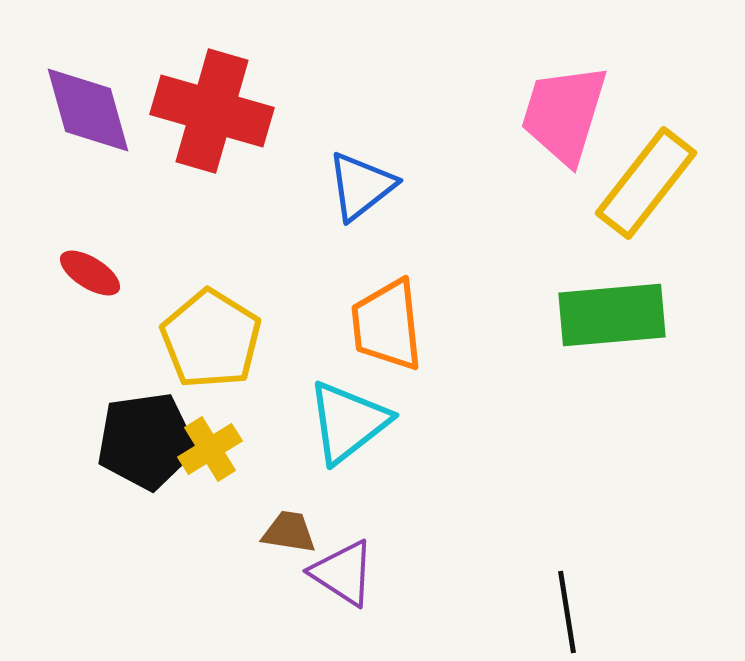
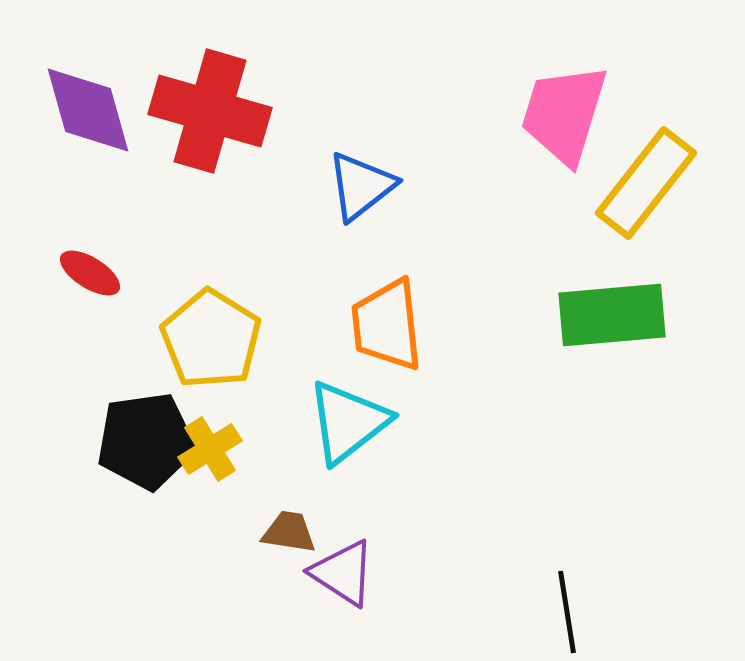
red cross: moved 2 px left
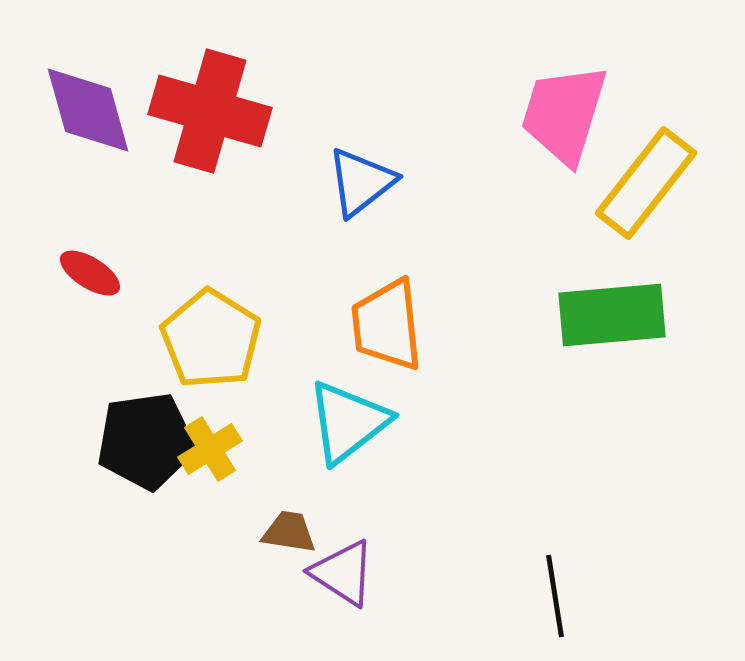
blue triangle: moved 4 px up
black line: moved 12 px left, 16 px up
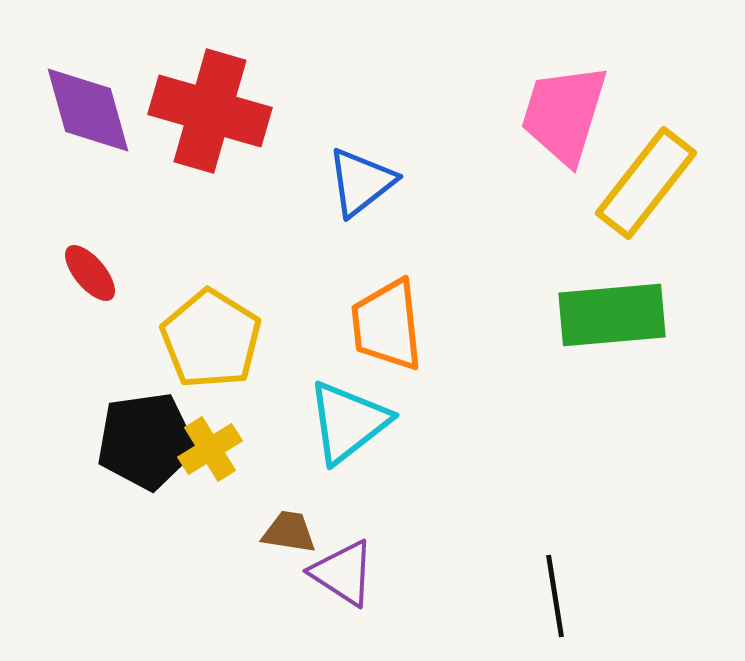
red ellipse: rotated 18 degrees clockwise
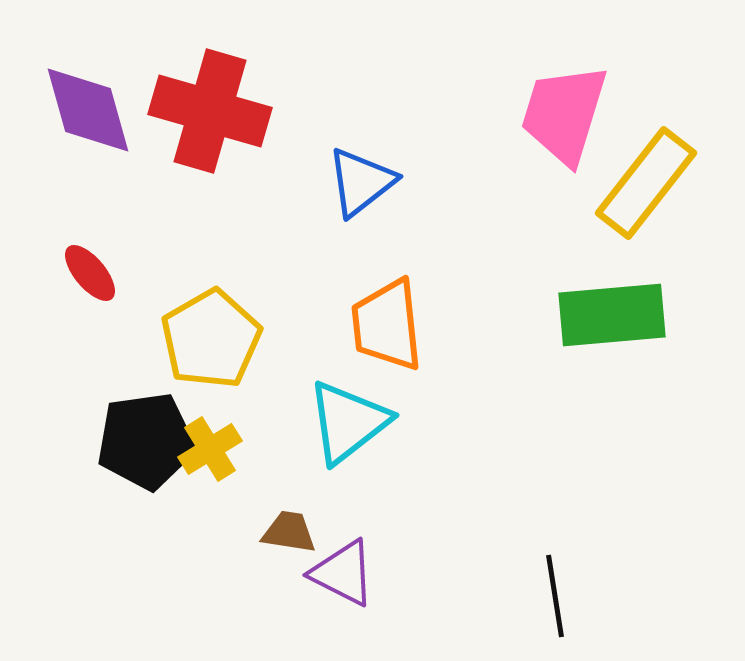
yellow pentagon: rotated 10 degrees clockwise
purple triangle: rotated 6 degrees counterclockwise
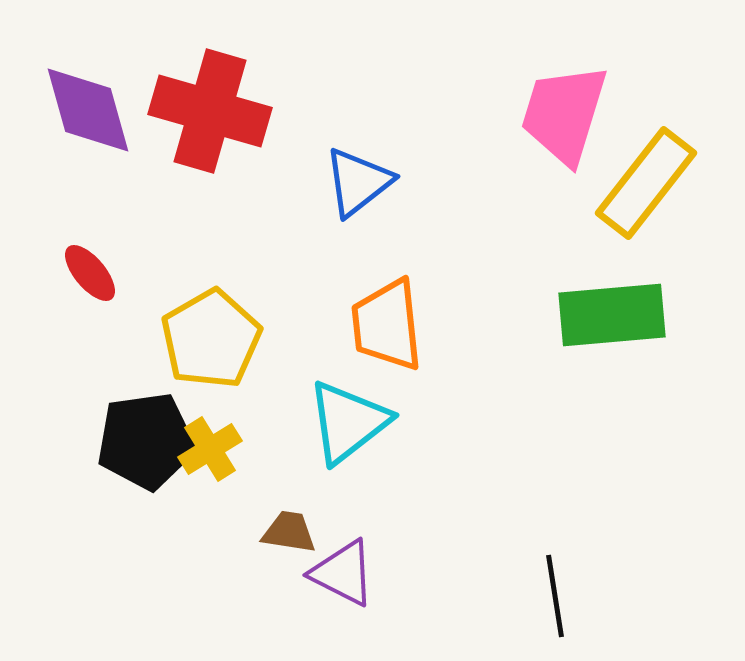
blue triangle: moved 3 px left
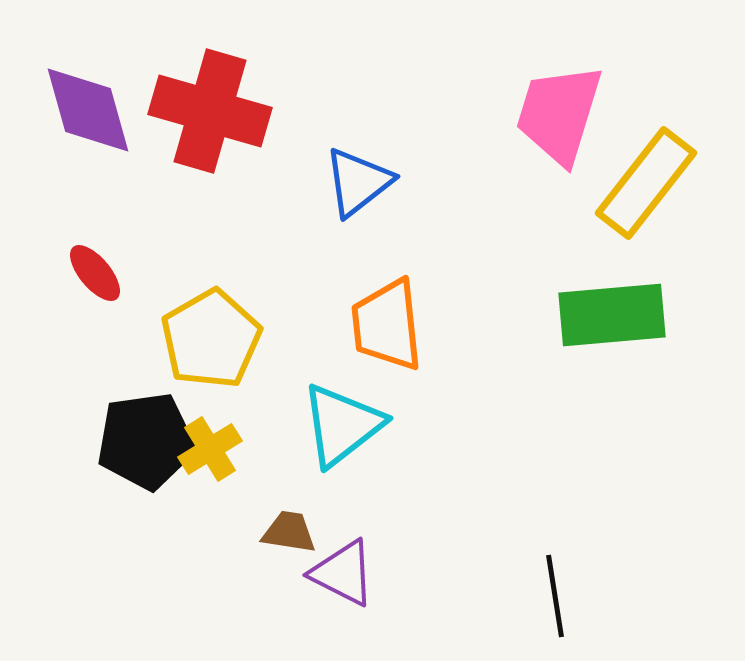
pink trapezoid: moved 5 px left
red ellipse: moved 5 px right
cyan triangle: moved 6 px left, 3 px down
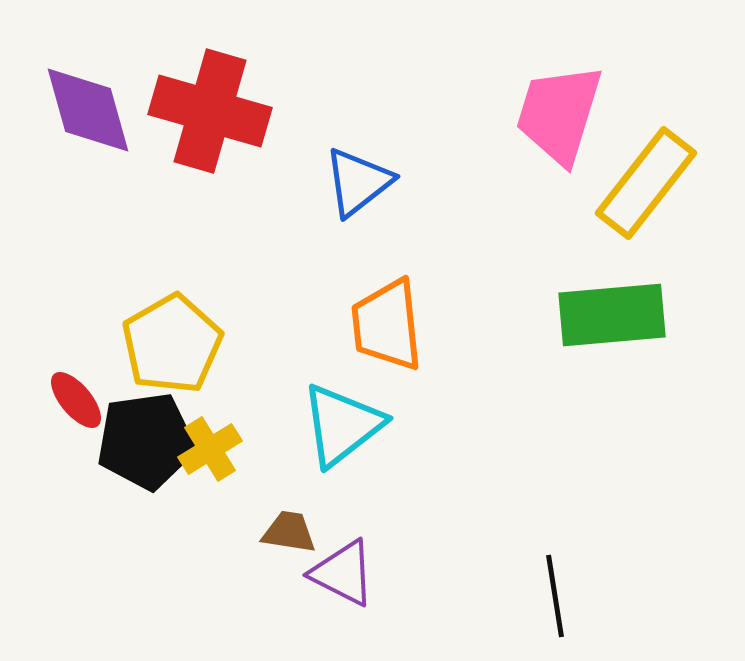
red ellipse: moved 19 px left, 127 px down
yellow pentagon: moved 39 px left, 5 px down
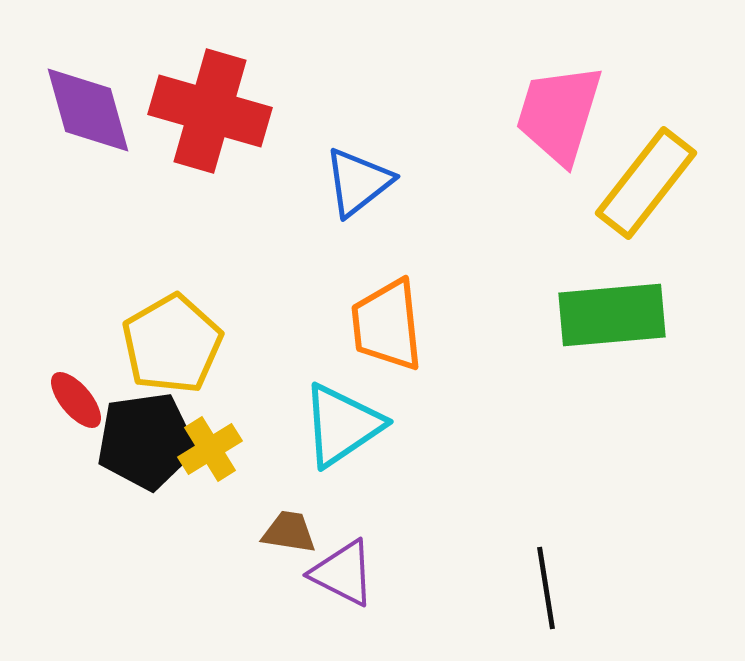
cyan triangle: rotated 4 degrees clockwise
black line: moved 9 px left, 8 px up
